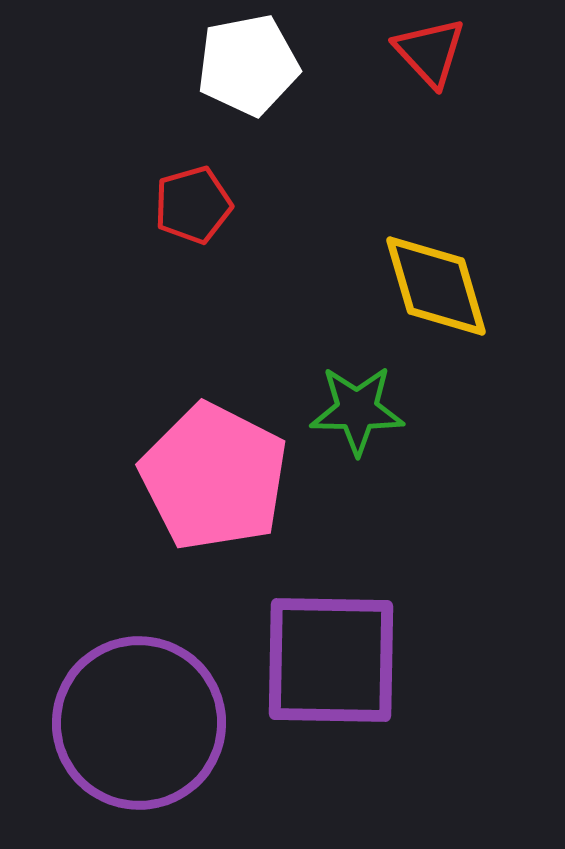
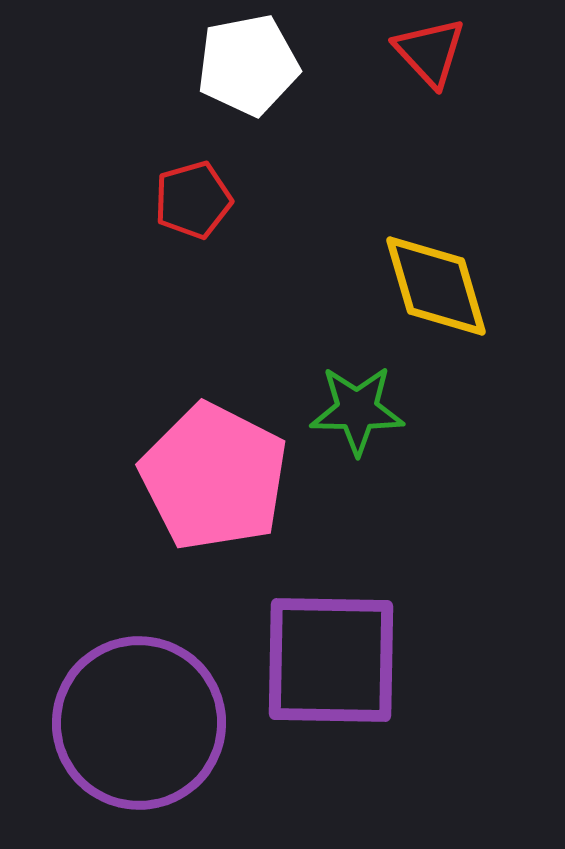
red pentagon: moved 5 px up
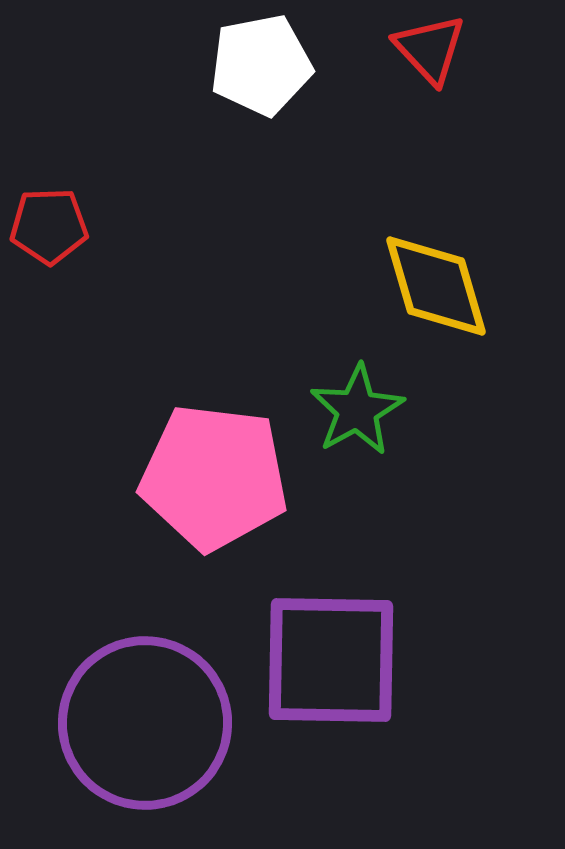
red triangle: moved 3 px up
white pentagon: moved 13 px right
red pentagon: moved 144 px left, 26 px down; rotated 14 degrees clockwise
green star: rotated 30 degrees counterclockwise
pink pentagon: rotated 20 degrees counterclockwise
purple circle: moved 6 px right
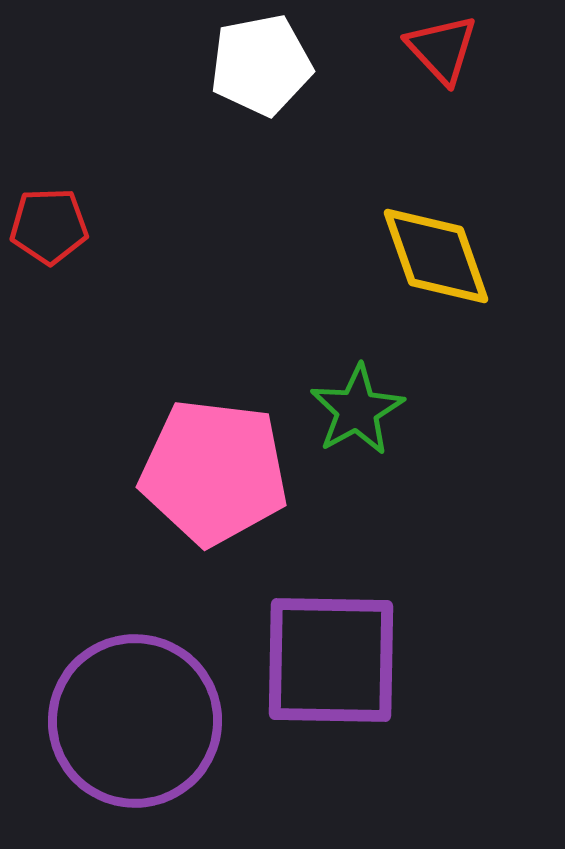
red triangle: moved 12 px right
yellow diamond: moved 30 px up; rotated 3 degrees counterclockwise
pink pentagon: moved 5 px up
purple circle: moved 10 px left, 2 px up
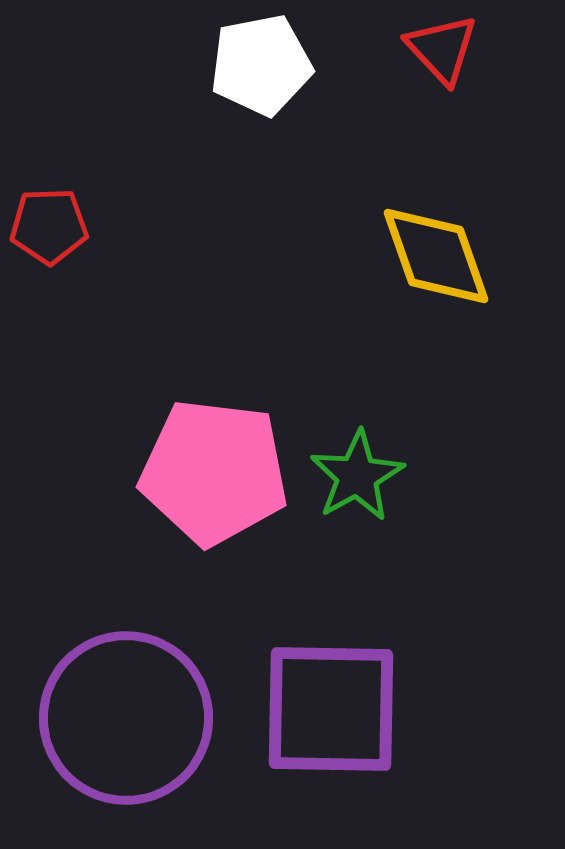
green star: moved 66 px down
purple square: moved 49 px down
purple circle: moved 9 px left, 3 px up
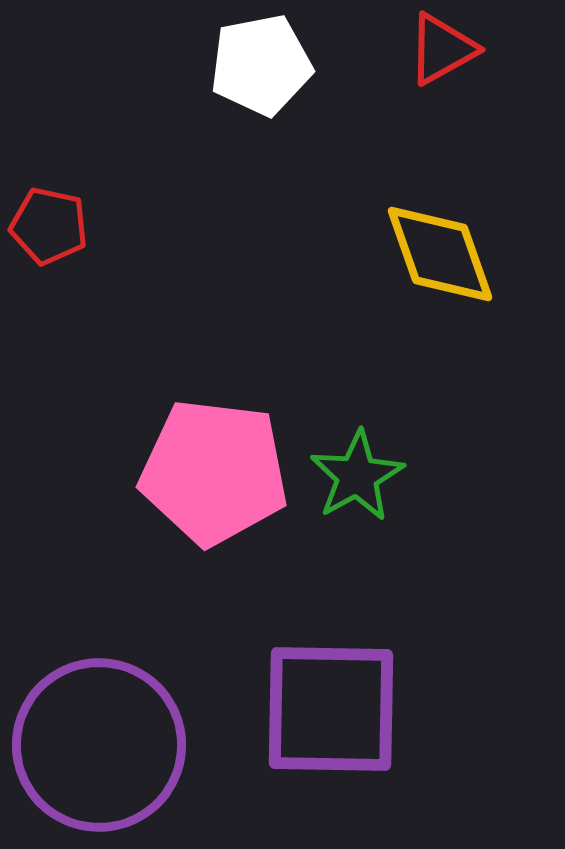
red triangle: rotated 44 degrees clockwise
red pentagon: rotated 14 degrees clockwise
yellow diamond: moved 4 px right, 2 px up
purple circle: moved 27 px left, 27 px down
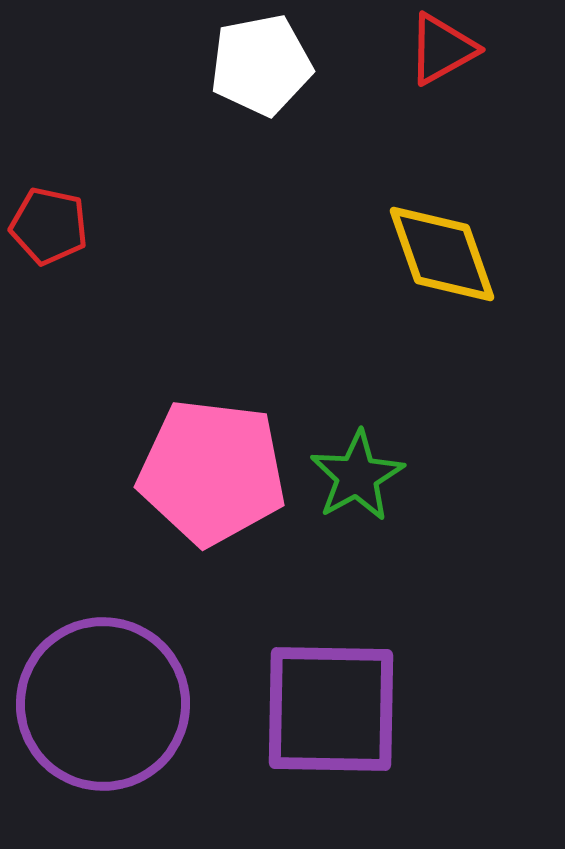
yellow diamond: moved 2 px right
pink pentagon: moved 2 px left
purple circle: moved 4 px right, 41 px up
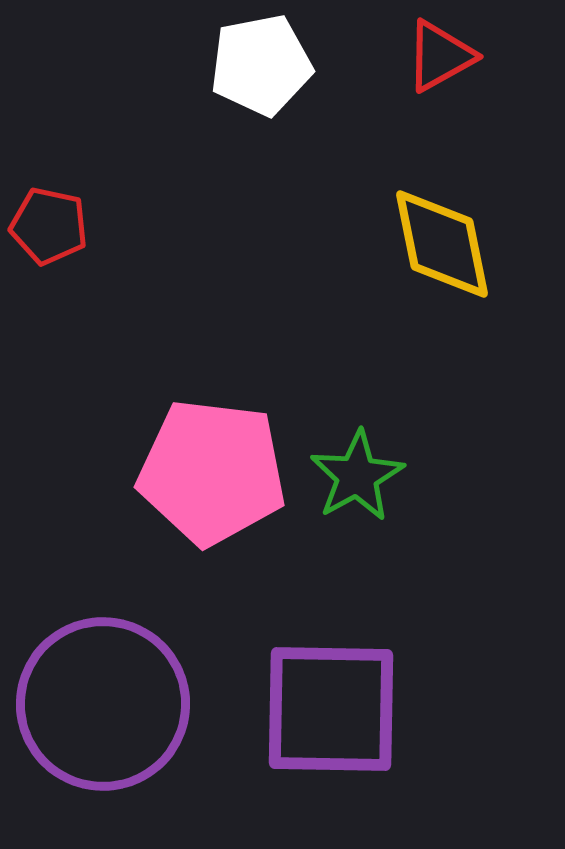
red triangle: moved 2 px left, 7 px down
yellow diamond: moved 10 px up; rotated 8 degrees clockwise
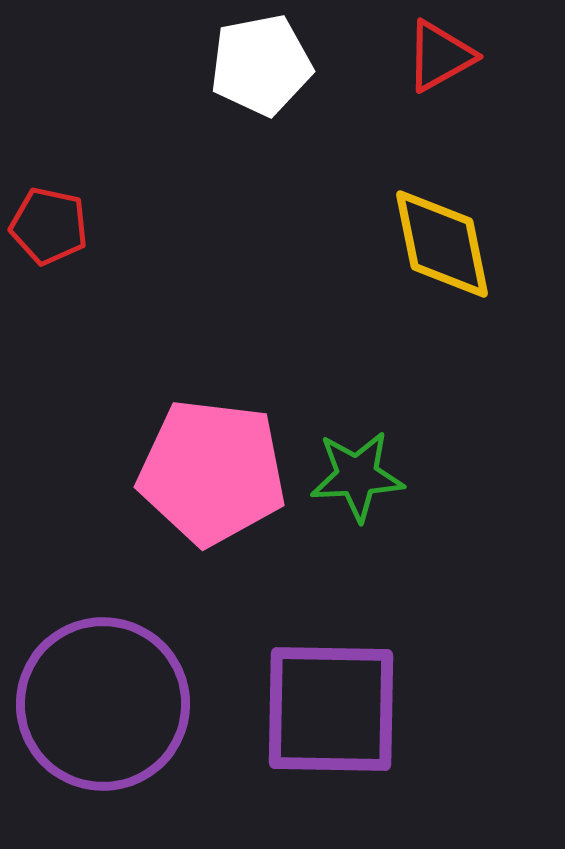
green star: rotated 26 degrees clockwise
